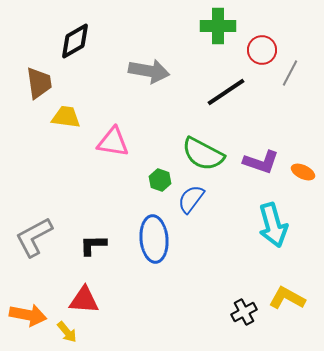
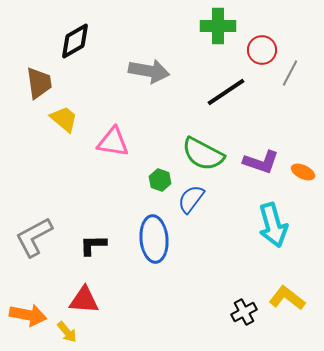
yellow trapezoid: moved 2 px left, 2 px down; rotated 32 degrees clockwise
yellow L-shape: rotated 9 degrees clockwise
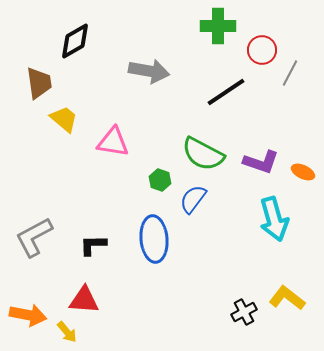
blue semicircle: moved 2 px right
cyan arrow: moved 1 px right, 6 px up
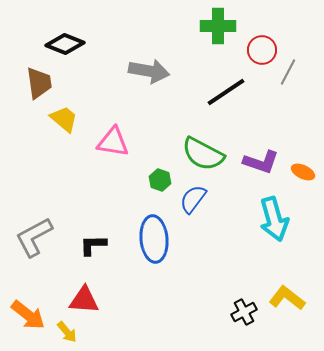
black diamond: moved 10 px left, 3 px down; rotated 51 degrees clockwise
gray line: moved 2 px left, 1 px up
orange arrow: rotated 27 degrees clockwise
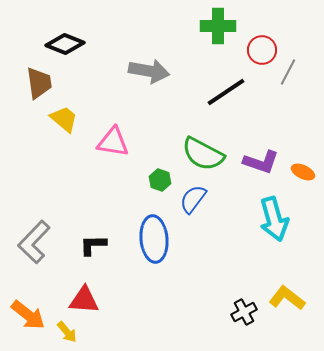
gray L-shape: moved 5 px down; rotated 18 degrees counterclockwise
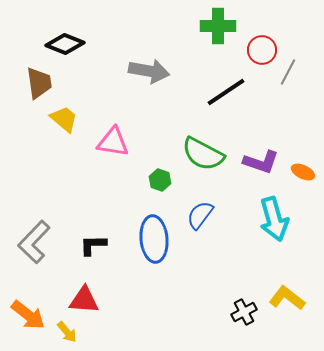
blue semicircle: moved 7 px right, 16 px down
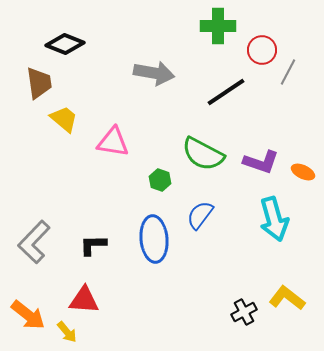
gray arrow: moved 5 px right, 2 px down
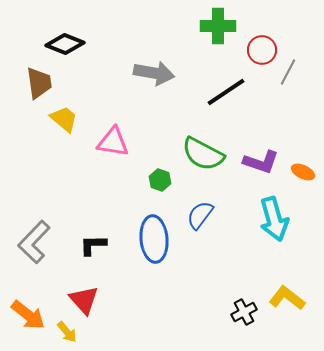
red triangle: rotated 44 degrees clockwise
